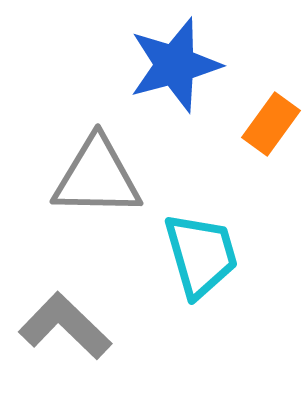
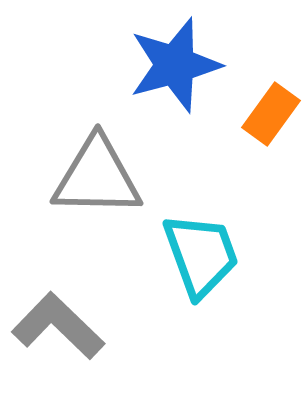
orange rectangle: moved 10 px up
cyan trapezoid: rotated 4 degrees counterclockwise
gray L-shape: moved 7 px left
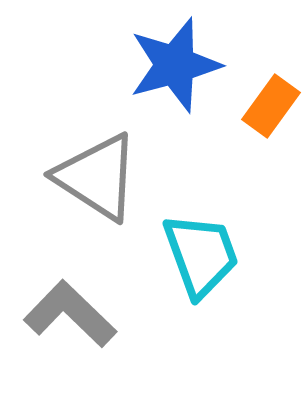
orange rectangle: moved 8 px up
gray triangle: rotated 32 degrees clockwise
gray L-shape: moved 12 px right, 12 px up
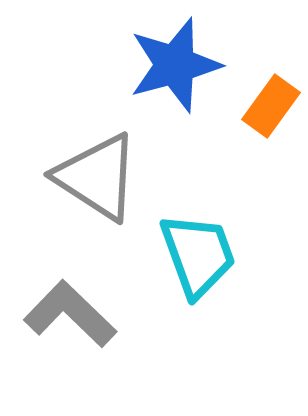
cyan trapezoid: moved 3 px left
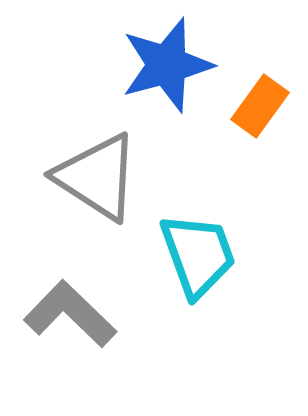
blue star: moved 8 px left
orange rectangle: moved 11 px left
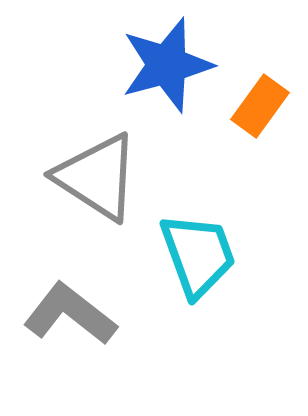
gray L-shape: rotated 6 degrees counterclockwise
